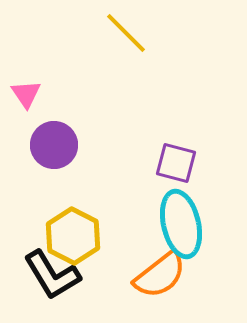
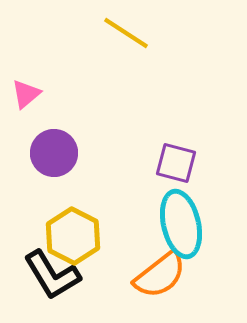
yellow line: rotated 12 degrees counterclockwise
pink triangle: rotated 24 degrees clockwise
purple circle: moved 8 px down
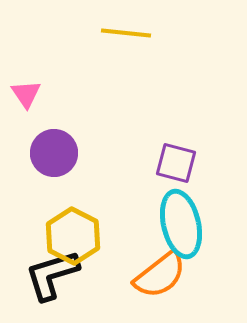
yellow line: rotated 27 degrees counterclockwise
pink triangle: rotated 24 degrees counterclockwise
black L-shape: rotated 104 degrees clockwise
